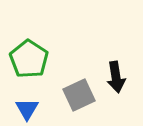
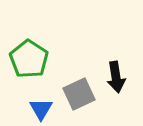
gray square: moved 1 px up
blue triangle: moved 14 px right
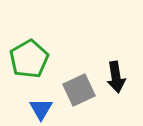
green pentagon: rotated 9 degrees clockwise
gray square: moved 4 px up
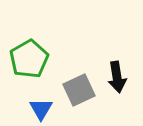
black arrow: moved 1 px right
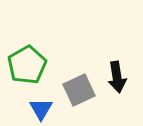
green pentagon: moved 2 px left, 6 px down
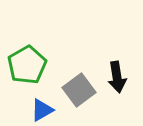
gray square: rotated 12 degrees counterclockwise
blue triangle: moved 1 px right, 1 px down; rotated 30 degrees clockwise
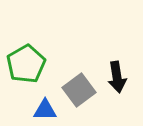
green pentagon: moved 1 px left, 1 px up
blue triangle: moved 3 px right; rotated 30 degrees clockwise
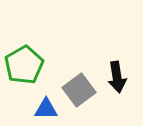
green pentagon: moved 2 px left, 1 px down
blue triangle: moved 1 px right, 1 px up
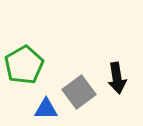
black arrow: moved 1 px down
gray square: moved 2 px down
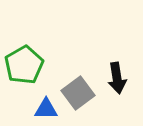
gray square: moved 1 px left, 1 px down
